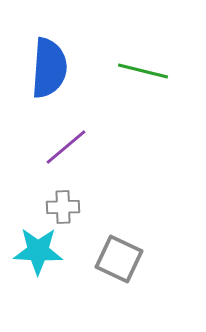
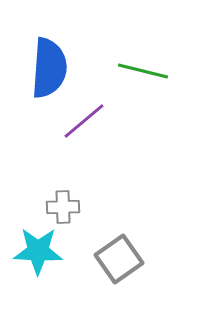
purple line: moved 18 px right, 26 px up
gray square: rotated 30 degrees clockwise
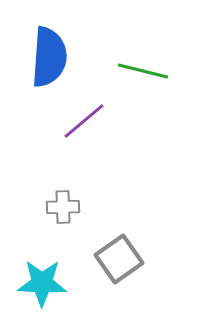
blue semicircle: moved 11 px up
cyan star: moved 4 px right, 32 px down
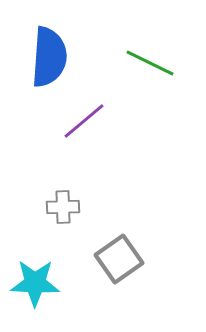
green line: moved 7 px right, 8 px up; rotated 12 degrees clockwise
cyan star: moved 7 px left
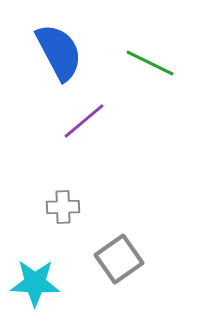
blue semicircle: moved 10 px right, 5 px up; rotated 32 degrees counterclockwise
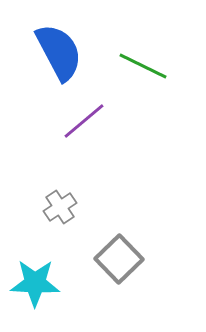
green line: moved 7 px left, 3 px down
gray cross: moved 3 px left; rotated 32 degrees counterclockwise
gray square: rotated 9 degrees counterclockwise
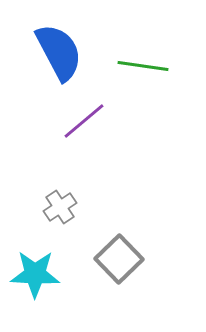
green line: rotated 18 degrees counterclockwise
cyan star: moved 9 px up
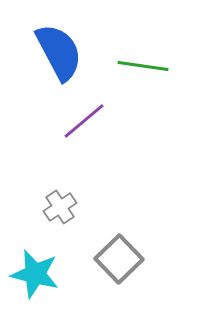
cyan star: rotated 12 degrees clockwise
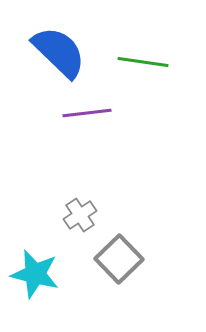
blue semicircle: rotated 18 degrees counterclockwise
green line: moved 4 px up
purple line: moved 3 px right, 8 px up; rotated 33 degrees clockwise
gray cross: moved 20 px right, 8 px down
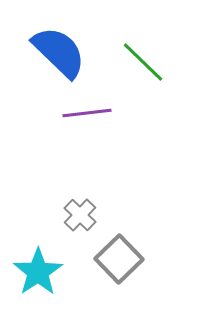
green line: rotated 36 degrees clockwise
gray cross: rotated 12 degrees counterclockwise
cyan star: moved 3 px right, 2 px up; rotated 24 degrees clockwise
